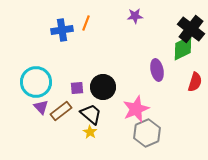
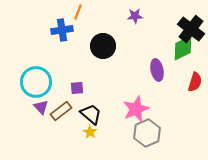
orange line: moved 8 px left, 11 px up
black circle: moved 41 px up
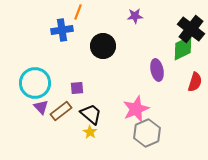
cyan circle: moved 1 px left, 1 px down
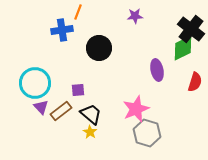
black circle: moved 4 px left, 2 px down
purple square: moved 1 px right, 2 px down
gray hexagon: rotated 20 degrees counterclockwise
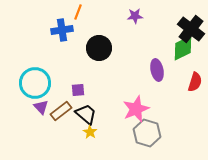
black trapezoid: moved 5 px left
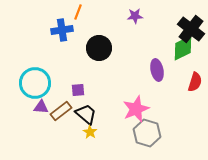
purple triangle: rotated 42 degrees counterclockwise
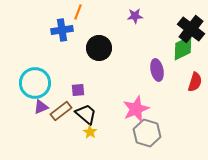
purple triangle: rotated 28 degrees counterclockwise
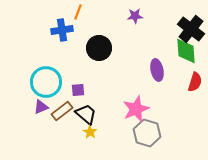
green diamond: moved 3 px right, 3 px down; rotated 68 degrees counterclockwise
cyan circle: moved 11 px right, 1 px up
brown rectangle: moved 1 px right
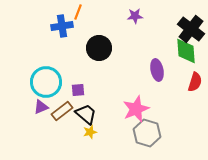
blue cross: moved 4 px up
yellow star: rotated 24 degrees clockwise
